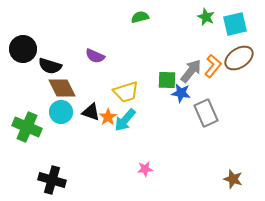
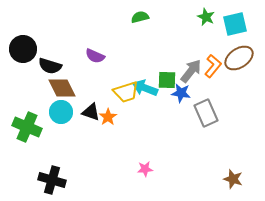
cyan arrow: moved 20 px right, 32 px up; rotated 70 degrees clockwise
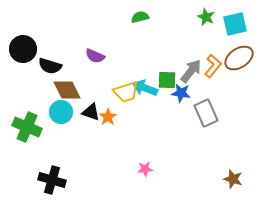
brown diamond: moved 5 px right, 2 px down
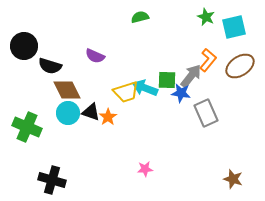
cyan square: moved 1 px left, 3 px down
black circle: moved 1 px right, 3 px up
brown ellipse: moved 1 px right, 8 px down
orange L-shape: moved 5 px left, 6 px up
gray arrow: moved 5 px down
cyan circle: moved 7 px right, 1 px down
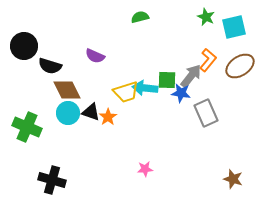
cyan arrow: rotated 15 degrees counterclockwise
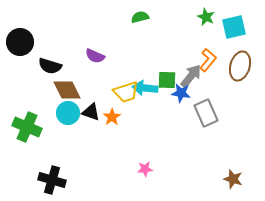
black circle: moved 4 px left, 4 px up
brown ellipse: rotated 40 degrees counterclockwise
orange star: moved 4 px right
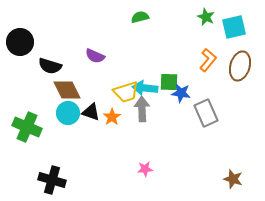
gray arrow: moved 49 px left, 33 px down; rotated 40 degrees counterclockwise
green square: moved 2 px right, 2 px down
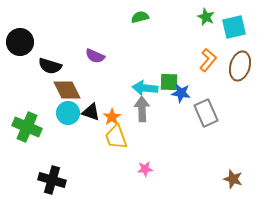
yellow trapezoid: moved 10 px left, 45 px down; rotated 88 degrees clockwise
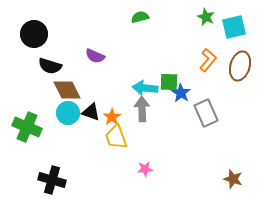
black circle: moved 14 px right, 8 px up
blue star: rotated 24 degrees clockwise
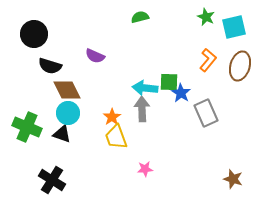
black triangle: moved 29 px left, 22 px down
black cross: rotated 16 degrees clockwise
